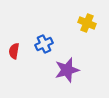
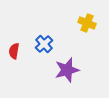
blue cross: rotated 18 degrees counterclockwise
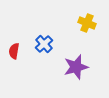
purple star: moved 9 px right, 3 px up
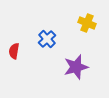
blue cross: moved 3 px right, 5 px up
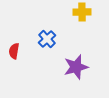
yellow cross: moved 5 px left, 11 px up; rotated 24 degrees counterclockwise
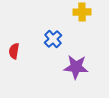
blue cross: moved 6 px right
purple star: rotated 20 degrees clockwise
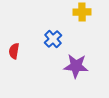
purple star: moved 1 px up
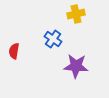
yellow cross: moved 6 px left, 2 px down; rotated 12 degrees counterclockwise
blue cross: rotated 12 degrees counterclockwise
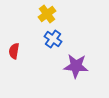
yellow cross: moved 29 px left; rotated 24 degrees counterclockwise
